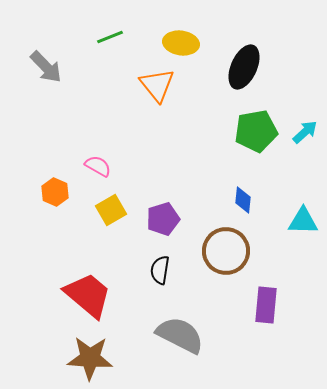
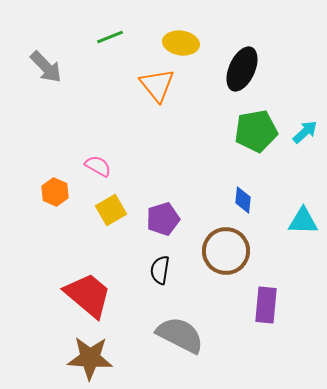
black ellipse: moved 2 px left, 2 px down
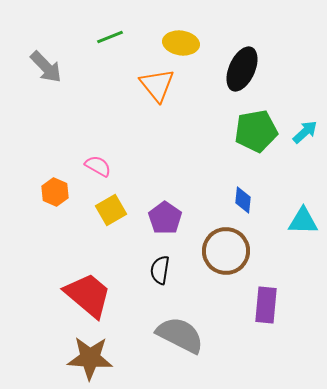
purple pentagon: moved 2 px right, 1 px up; rotated 20 degrees counterclockwise
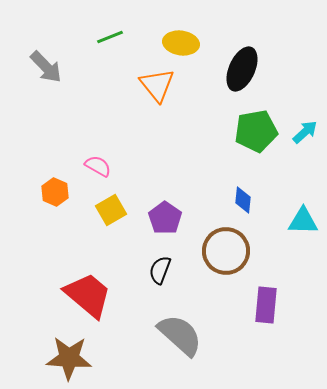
black semicircle: rotated 12 degrees clockwise
gray semicircle: rotated 15 degrees clockwise
brown star: moved 21 px left
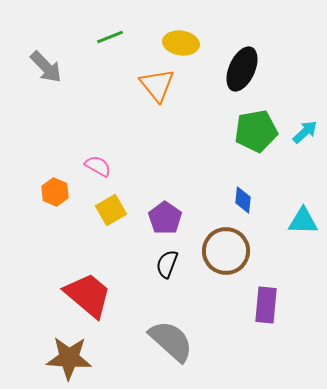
black semicircle: moved 7 px right, 6 px up
gray semicircle: moved 9 px left, 6 px down
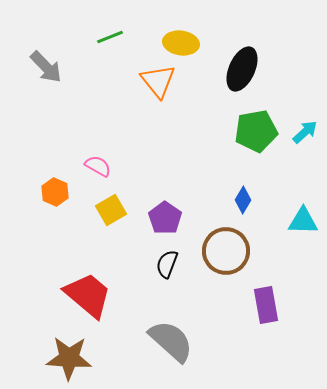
orange triangle: moved 1 px right, 4 px up
blue diamond: rotated 24 degrees clockwise
purple rectangle: rotated 15 degrees counterclockwise
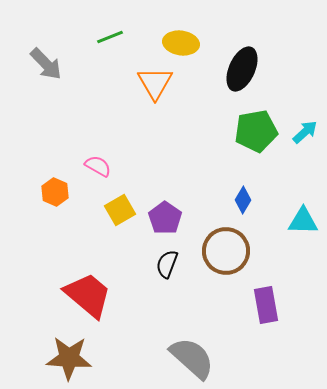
gray arrow: moved 3 px up
orange triangle: moved 3 px left, 2 px down; rotated 9 degrees clockwise
yellow square: moved 9 px right
gray semicircle: moved 21 px right, 17 px down
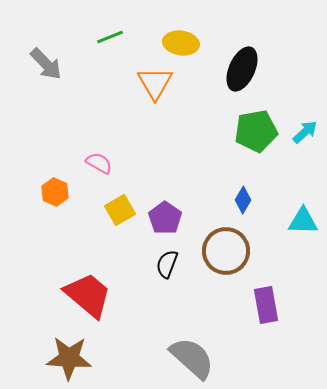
pink semicircle: moved 1 px right, 3 px up
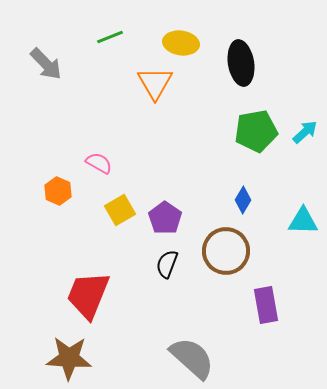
black ellipse: moved 1 px left, 6 px up; rotated 33 degrees counterclockwise
orange hexagon: moved 3 px right, 1 px up
red trapezoid: rotated 108 degrees counterclockwise
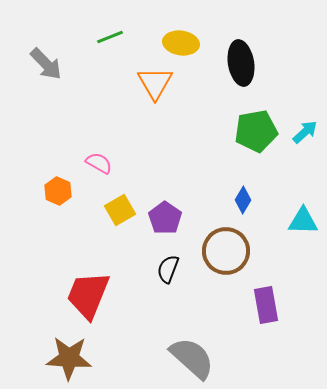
black semicircle: moved 1 px right, 5 px down
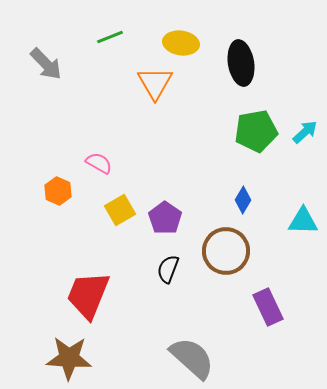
purple rectangle: moved 2 px right, 2 px down; rotated 15 degrees counterclockwise
